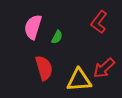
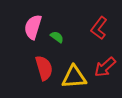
red L-shape: moved 6 px down
green semicircle: rotated 80 degrees counterclockwise
red arrow: moved 1 px right, 1 px up
yellow triangle: moved 5 px left, 3 px up
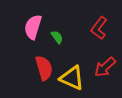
green semicircle: rotated 16 degrees clockwise
yellow triangle: moved 2 px left, 1 px down; rotated 28 degrees clockwise
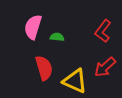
red L-shape: moved 4 px right, 3 px down
green semicircle: rotated 48 degrees counterclockwise
yellow triangle: moved 3 px right, 3 px down
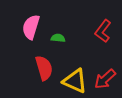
pink semicircle: moved 2 px left
green semicircle: moved 1 px right, 1 px down
red arrow: moved 12 px down
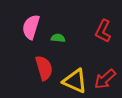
red L-shape: rotated 10 degrees counterclockwise
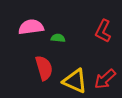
pink semicircle: rotated 65 degrees clockwise
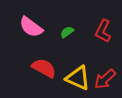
pink semicircle: rotated 135 degrees counterclockwise
green semicircle: moved 9 px right, 6 px up; rotated 40 degrees counterclockwise
red semicircle: rotated 45 degrees counterclockwise
yellow triangle: moved 3 px right, 3 px up
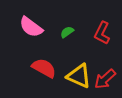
red L-shape: moved 1 px left, 2 px down
yellow triangle: moved 1 px right, 2 px up
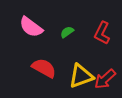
yellow triangle: moved 2 px right; rotated 44 degrees counterclockwise
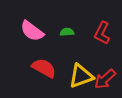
pink semicircle: moved 1 px right, 4 px down
green semicircle: rotated 32 degrees clockwise
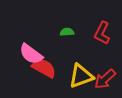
pink semicircle: moved 1 px left, 23 px down
